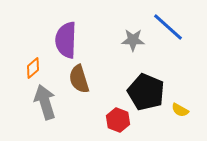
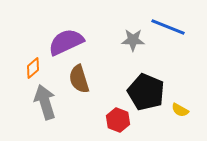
blue line: rotated 20 degrees counterclockwise
purple semicircle: moved 2 px down; rotated 63 degrees clockwise
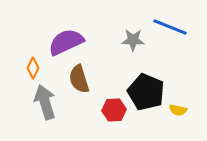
blue line: moved 2 px right
orange diamond: rotated 25 degrees counterclockwise
yellow semicircle: moved 2 px left; rotated 18 degrees counterclockwise
red hexagon: moved 4 px left, 10 px up; rotated 25 degrees counterclockwise
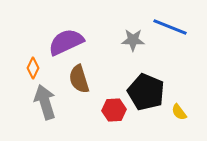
yellow semicircle: moved 1 px right, 2 px down; rotated 42 degrees clockwise
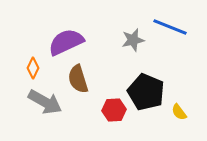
gray star: rotated 15 degrees counterclockwise
brown semicircle: moved 1 px left
gray arrow: rotated 136 degrees clockwise
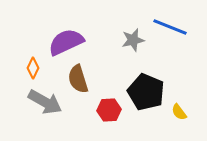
red hexagon: moved 5 px left
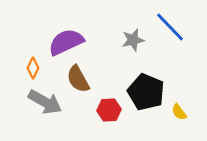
blue line: rotated 24 degrees clockwise
brown semicircle: rotated 12 degrees counterclockwise
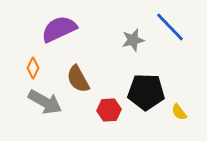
purple semicircle: moved 7 px left, 13 px up
black pentagon: rotated 21 degrees counterclockwise
